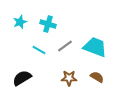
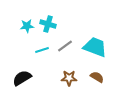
cyan star: moved 7 px right, 4 px down; rotated 16 degrees clockwise
cyan line: moved 3 px right; rotated 48 degrees counterclockwise
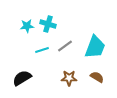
cyan trapezoid: rotated 90 degrees clockwise
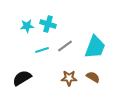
brown semicircle: moved 4 px left
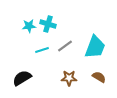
cyan star: moved 2 px right
brown semicircle: moved 6 px right
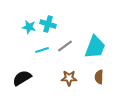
cyan star: moved 1 px down; rotated 16 degrees clockwise
brown semicircle: rotated 120 degrees counterclockwise
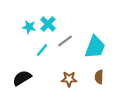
cyan cross: rotated 28 degrees clockwise
gray line: moved 5 px up
cyan line: rotated 32 degrees counterclockwise
brown star: moved 1 px down
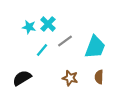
brown star: moved 1 px right, 1 px up; rotated 14 degrees clockwise
